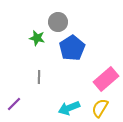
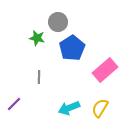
pink rectangle: moved 1 px left, 9 px up
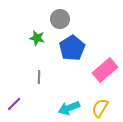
gray circle: moved 2 px right, 3 px up
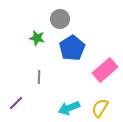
purple line: moved 2 px right, 1 px up
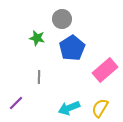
gray circle: moved 2 px right
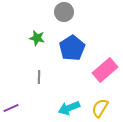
gray circle: moved 2 px right, 7 px up
purple line: moved 5 px left, 5 px down; rotated 21 degrees clockwise
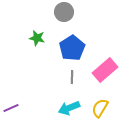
gray line: moved 33 px right
